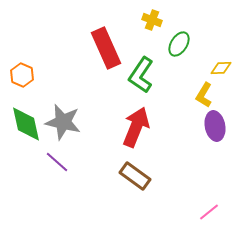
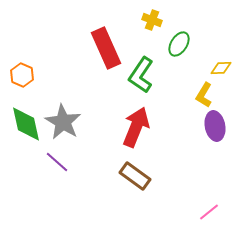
gray star: rotated 18 degrees clockwise
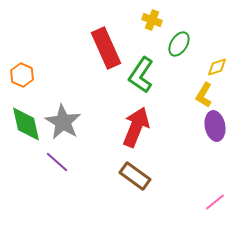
yellow diamond: moved 4 px left, 1 px up; rotated 15 degrees counterclockwise
pink line: moved 6 px right, 10 px up
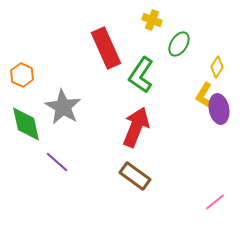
yellow diamond: rotated 40 degrees counterclockwise
gray star: moved 15 px up
purple ellipse: moved 4 px right, 17 px up
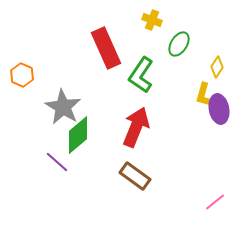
yellow L-shape: rotated 15 degrees counterclockwise
green diamond: moved 52 px right, 11 px down; rotated 63 degrees clockwise
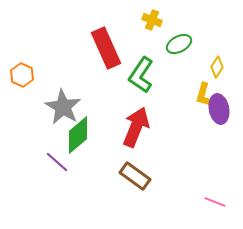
green ellipse: rotated 30 degrees clockwise
pink line: rotated 60 degrees clockwise
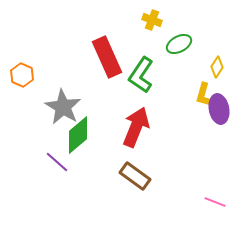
red rectangle: moved 1 px right, 9 px down
